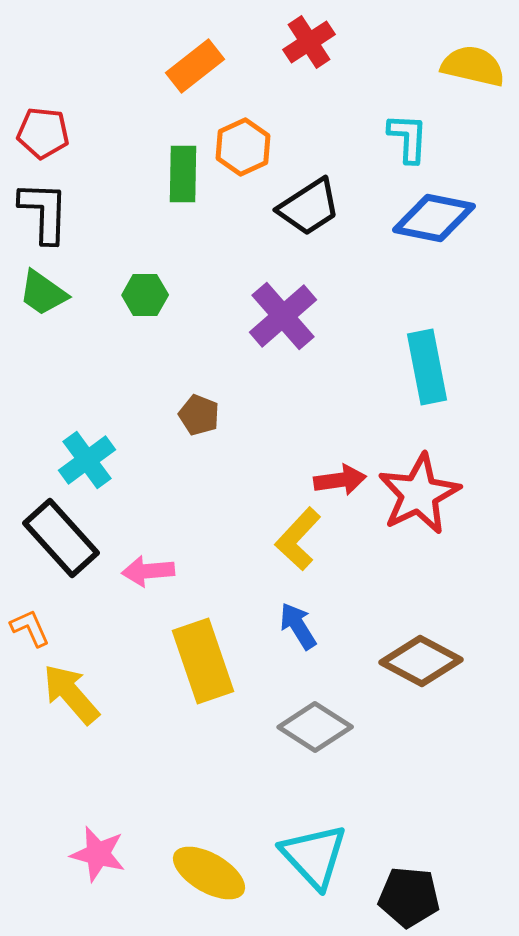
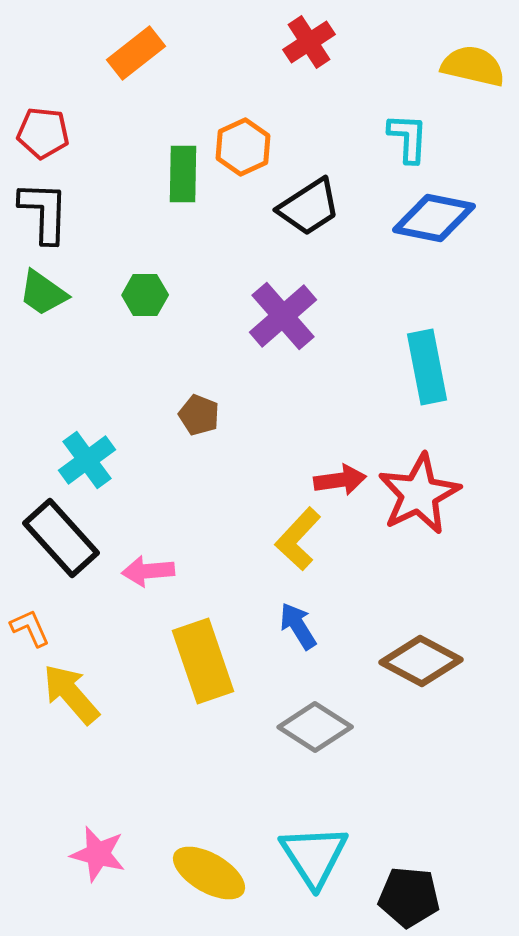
orange rectangle: moved 59 px left, 13 px up
cyan triangle: rotated 10 degrees clockwise
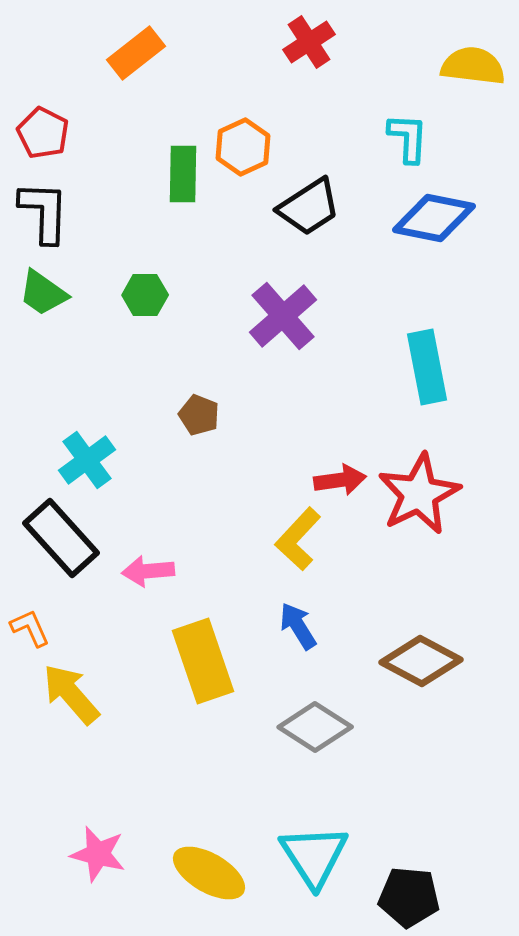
yellow semicircle: rotated 6 degrees counterclockwise
red pentagon: rotated 21 degrees clockwise
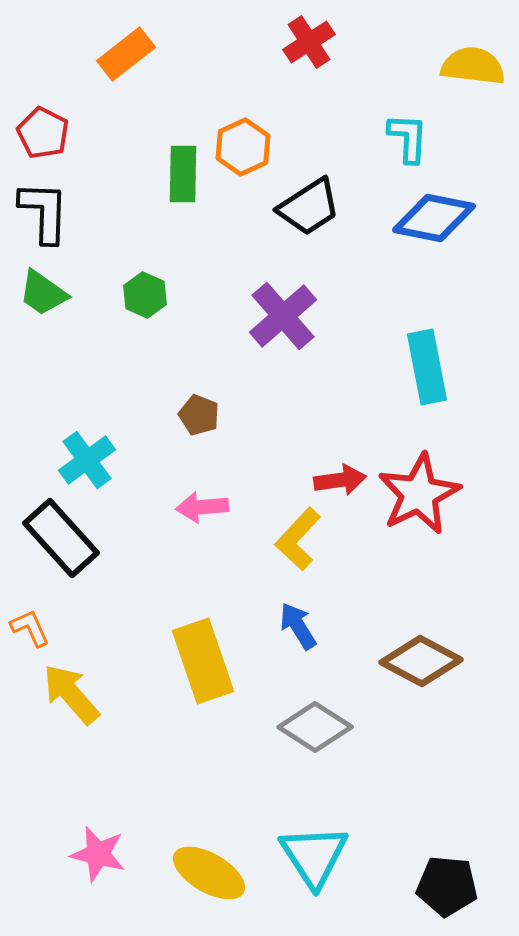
orange rectangle: moved 10 px left, 1 px down
green hexagon: rotated 24 degrees clockwise
pink arrow: moved 54 px right, 64 px up
black pentagon: moved 38 px right, 11 px up
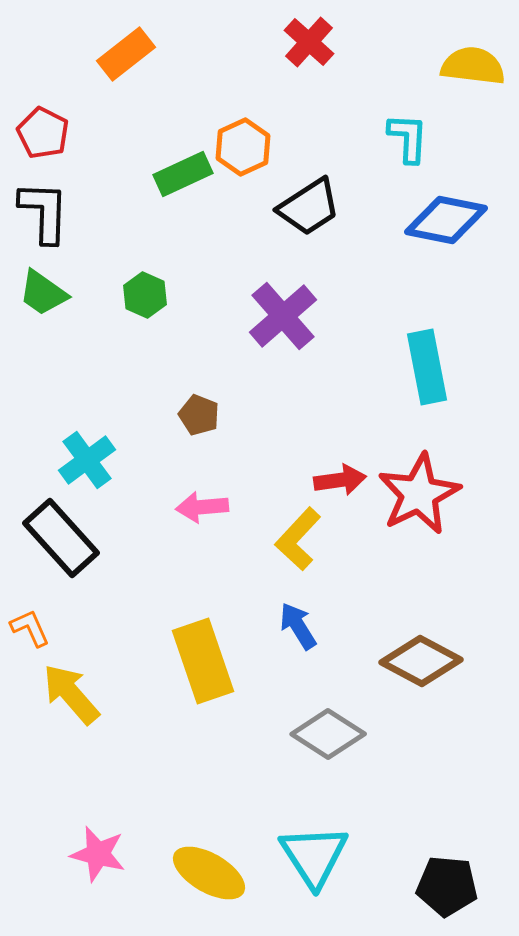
red cross: rotated 15 degrees counterclockwise
green rectangle: rotated 64 degrees clockwise
blue diamond: moved 12 px right, 2 px down
gray diamond: moved 13 px right, 7 px down
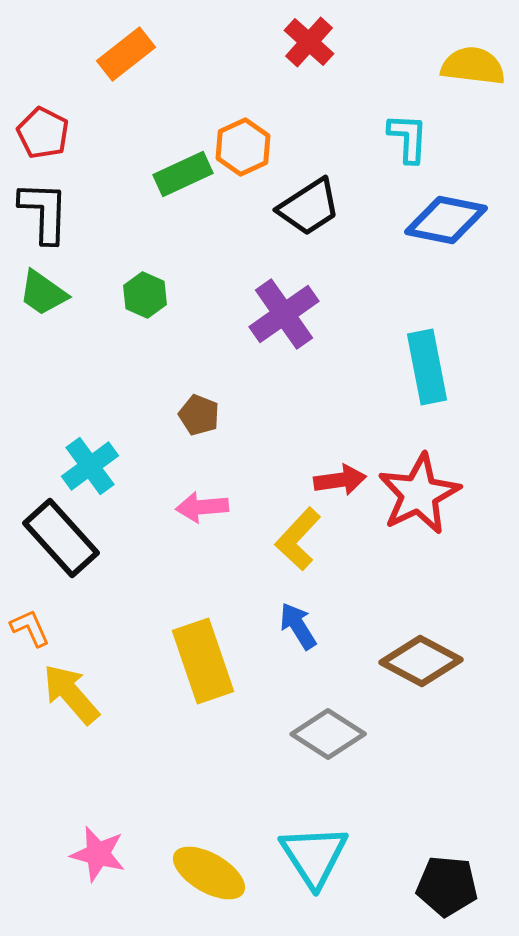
purple cross: moved 1 px right, 2 px up; rotated 6 degrees clockwise
cyan cross: moved 3 px right, 6 px down
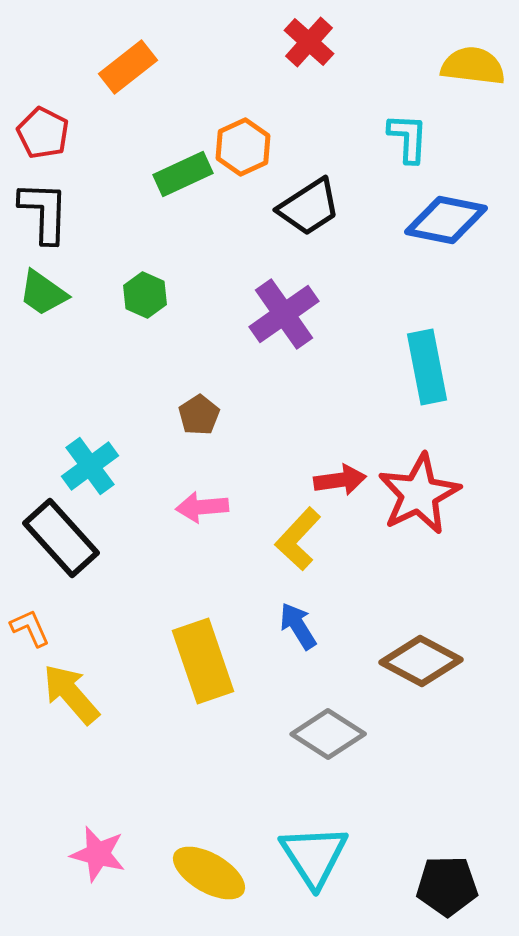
orange rectangle: moved 2 px right, 13 px down
brown pentagon: rotated 18 degrees clockwise
black pentagon: rotated 6 degrees counterclockwise
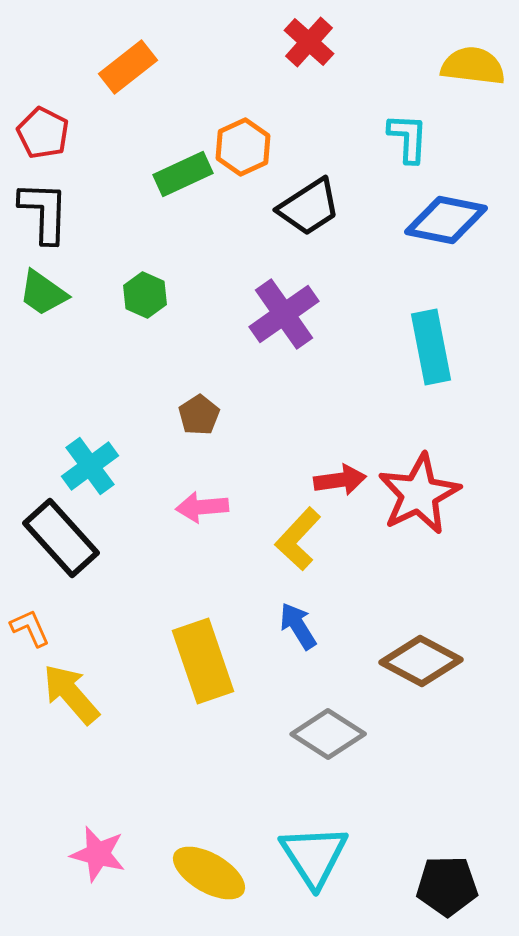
cyan rectangle: moved 4 px right, 20 px up
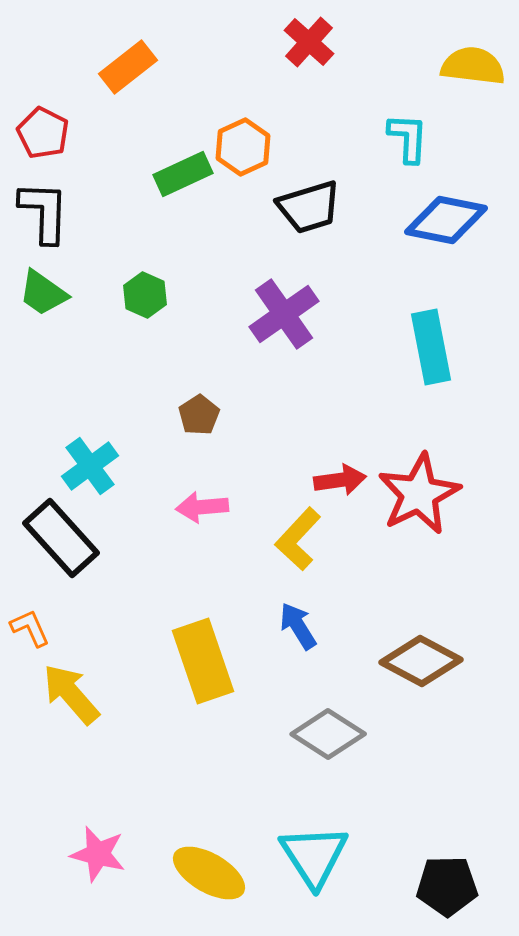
black trapezoid: rotated 16 degrees clockwise
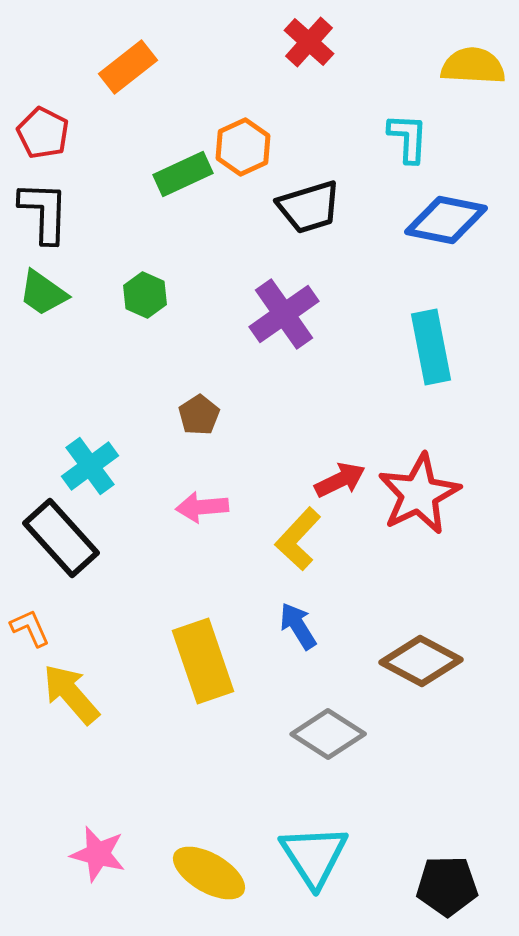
yellow semicircle: rotated 4 degrees counterclockwise
red arrow: rotated 18 degrees counterclockwise
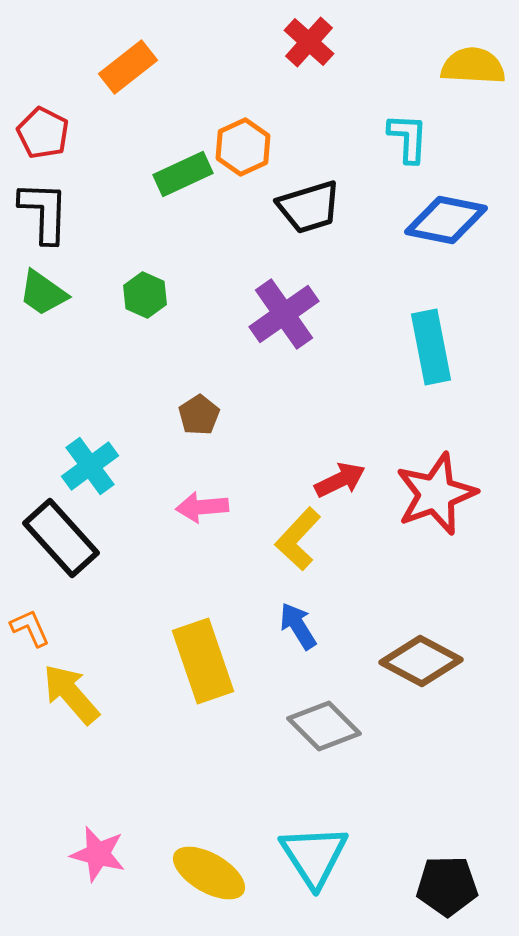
red star: moved 17 px right; rotated 6 degrees clockwise
gray diamond: moved 4 px left, 8 px up; rotated 12 degrees clockwise
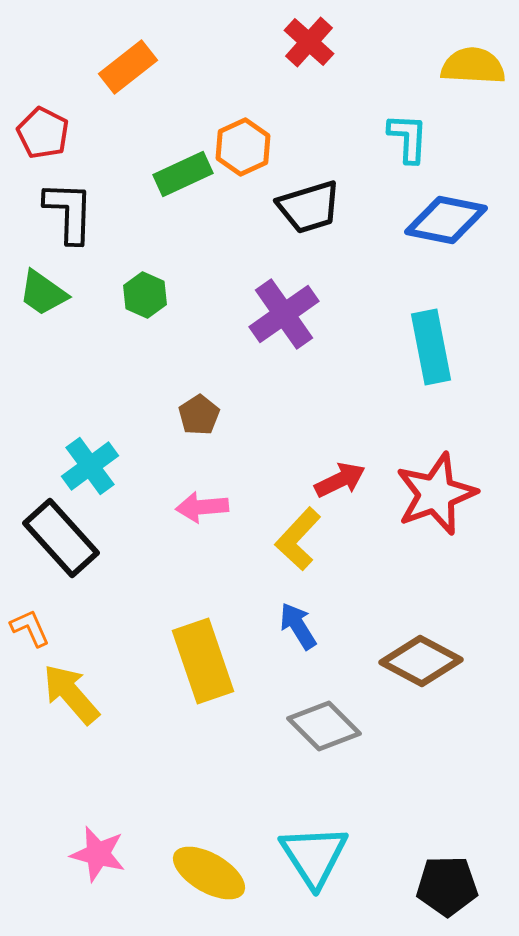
black L-shape: moved 25 px right
